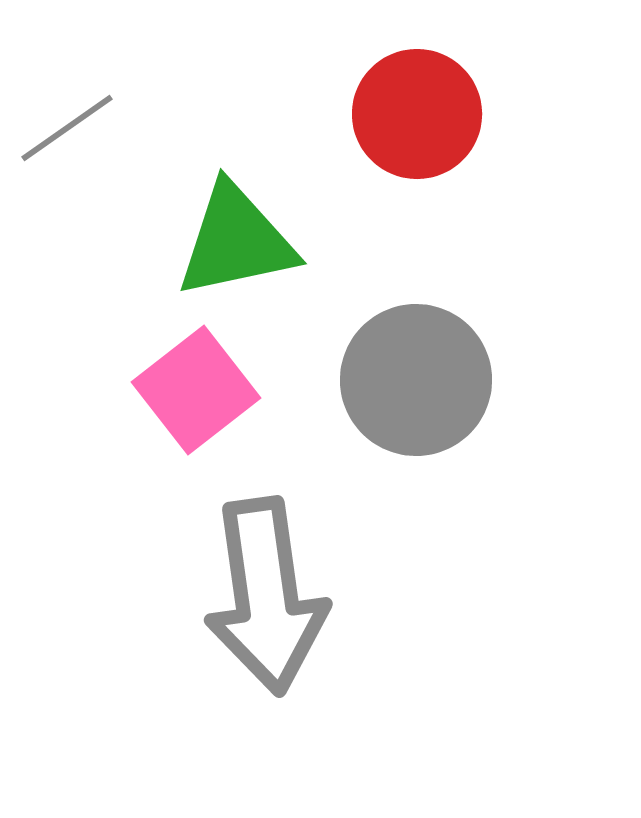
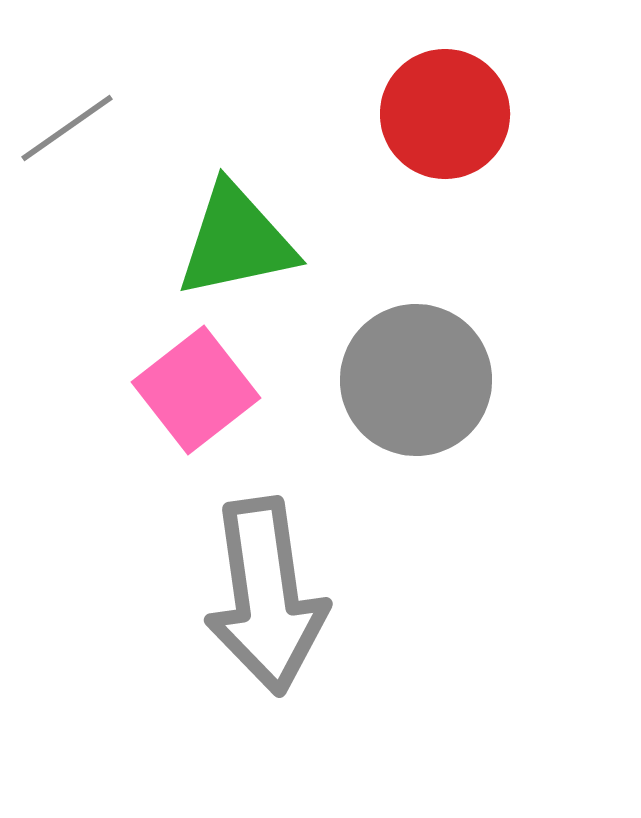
red circle: moved 28 px right
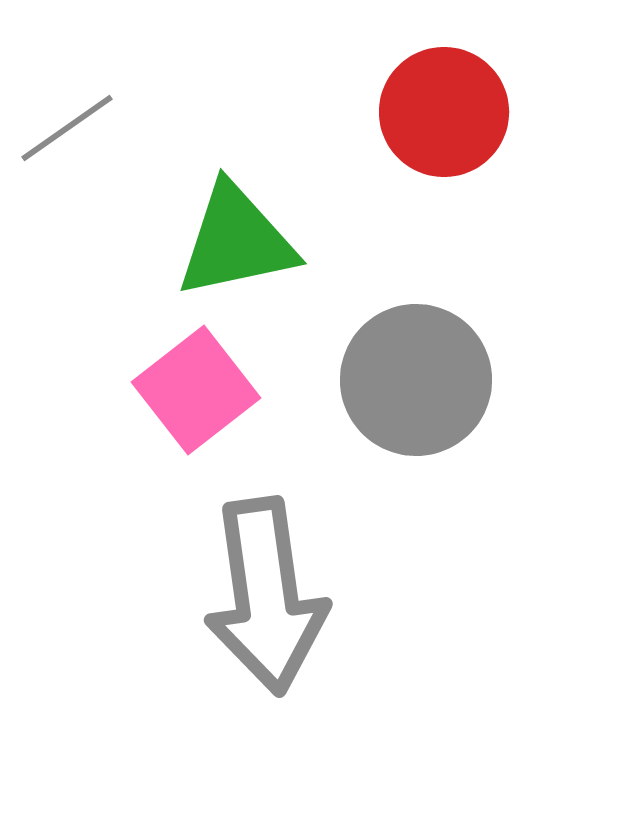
red circle: moved 1 px left, 2 px up
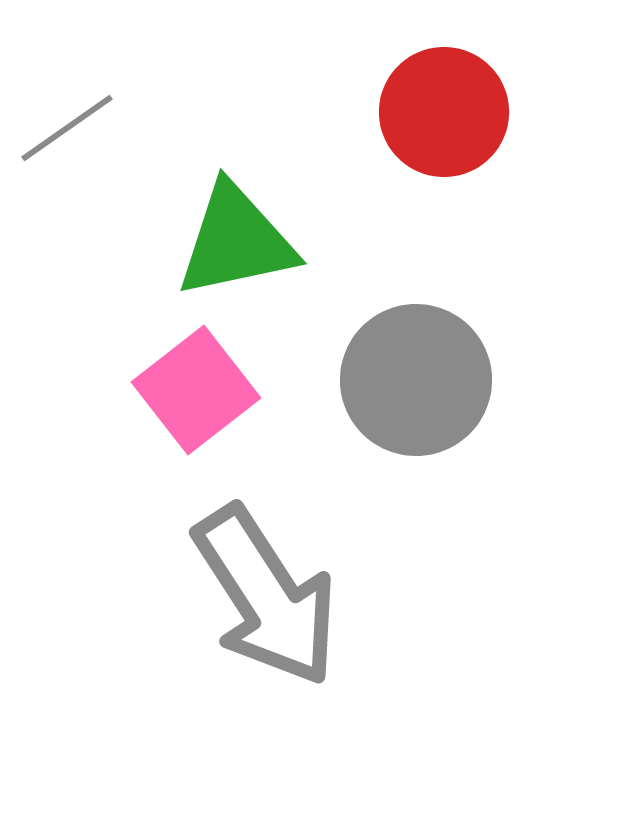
gray arrow: rotated 25 degrees counterclockwise
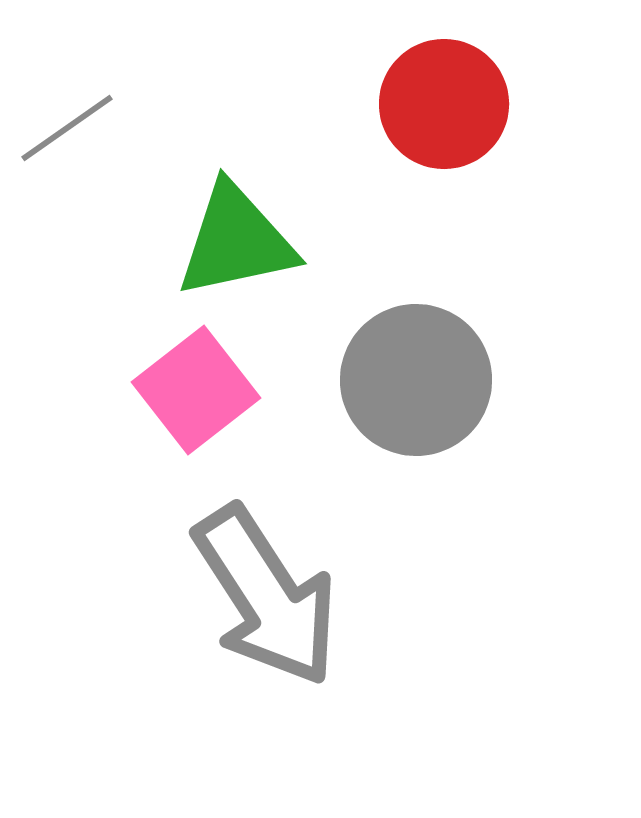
red circle: moved 8 px up
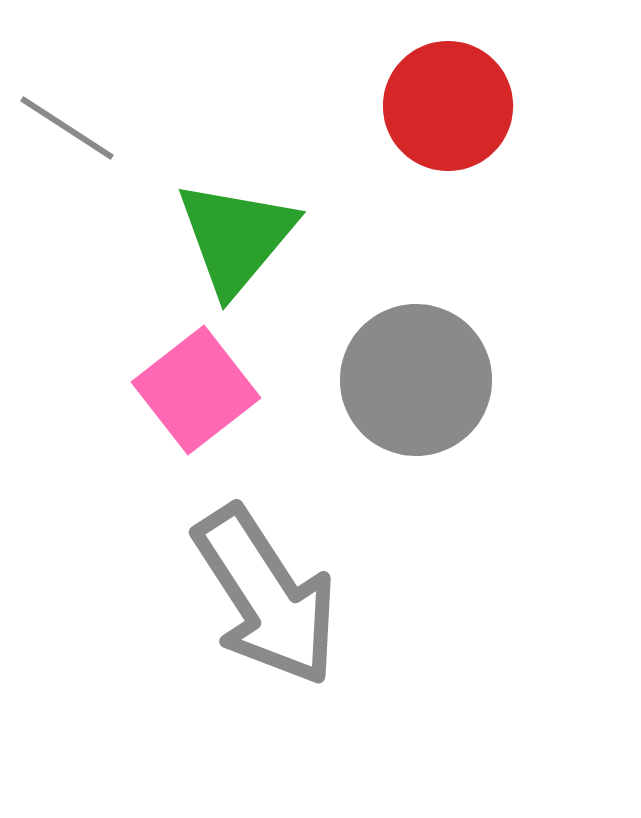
red circle: moved 4 px right, 2 px down
gray line: rotated 68 degrees clockwise
green triangle: moved 4 px up; rotated 38 degrees counterclockwise
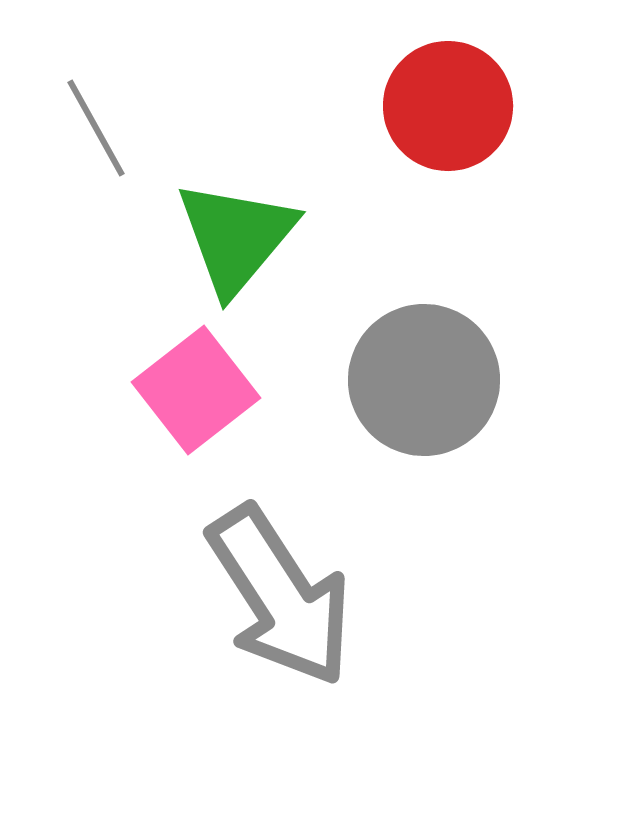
gray line: moved 29 px right; rotated 28 degrees clockwise
gray circle: moved 8 px right
gray arrow: moved 14 px right
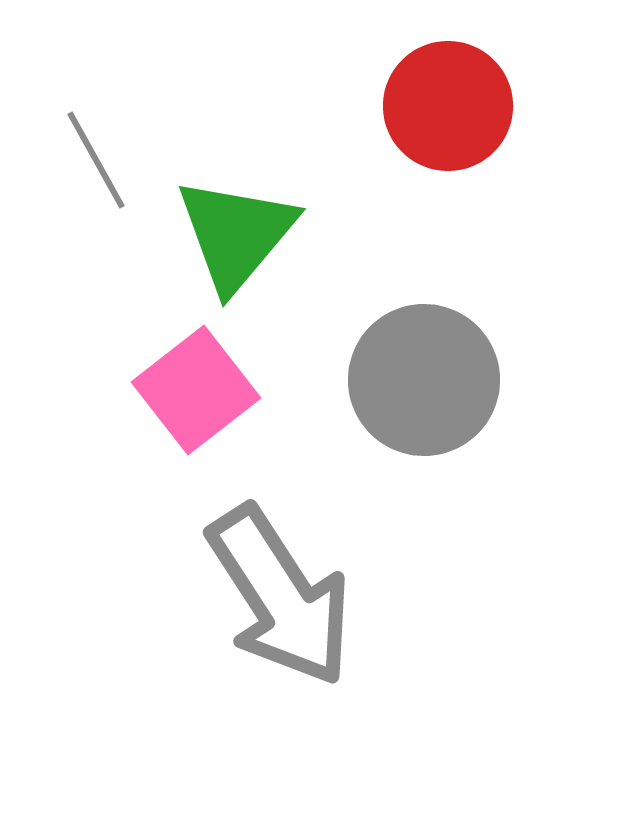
gray line: moved 32 px down
green triangle: moved 3 px up
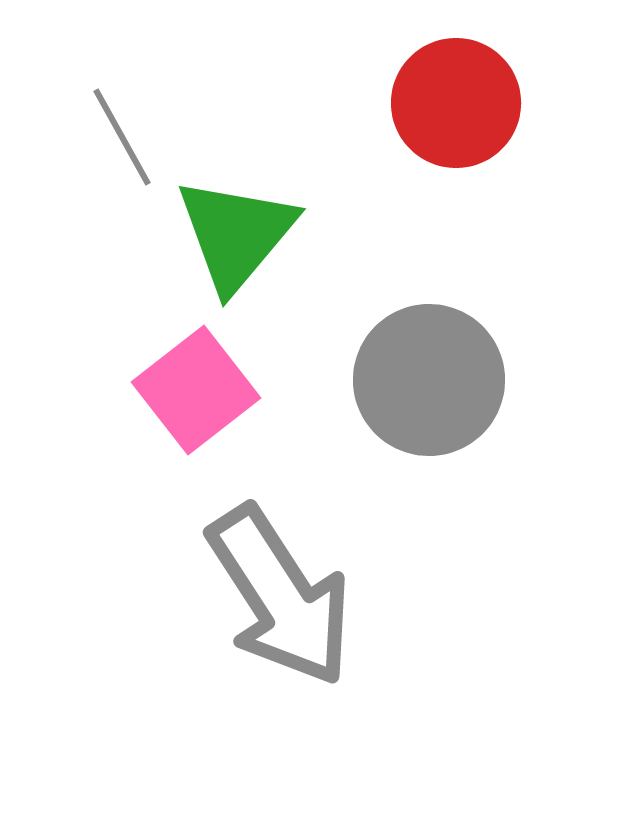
red circle: moved 8 px right, 3 px up
gray line: moved 26 px right, 23 px up
gray circle: moved 5 px right
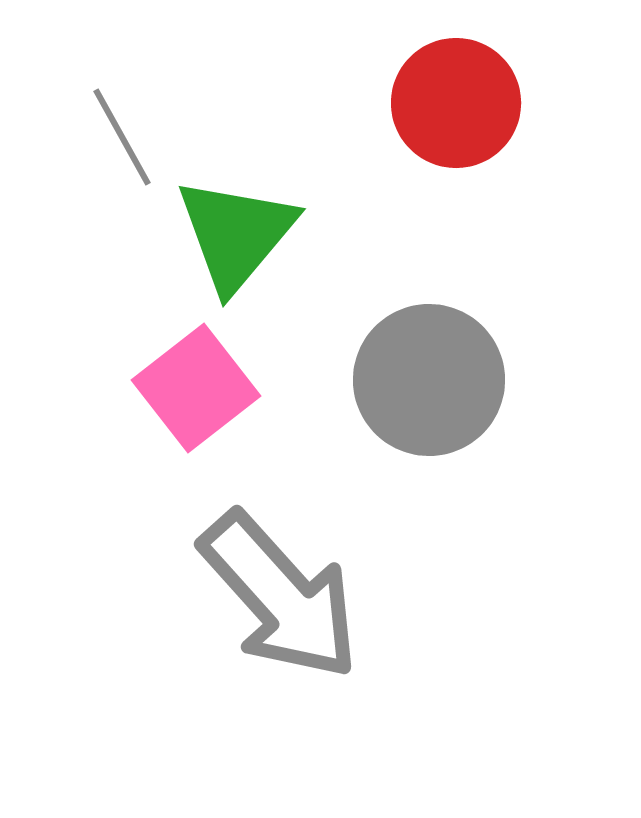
pink square: moved 2 px up
gray arrow: rotated 9 degrees counterclockwise
